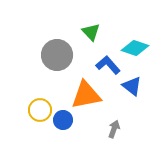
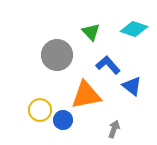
cyan diamond: moved 1 px left, 19 px up
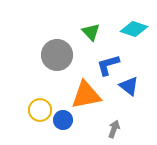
blue L-shape: rotated 65 degrees counterclockwise
blue triangle: moved 3 px left
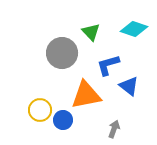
gray circle: moved 5 px right, 2 px up
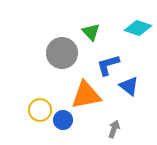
cyan diamond: moved 4 px right, 1 px up
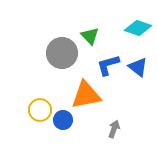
green triangle: moved 1 px left, 4 px down
blue triangle: moved 9 px right, 19 px up
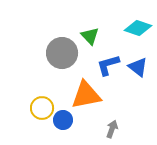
yellow circle: moved 2 px right, 2 px up
gray arrow: moved 2 px left
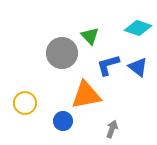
yellow circle: moved 17 px left, 5 px up
blue circle: moved 1 px down
